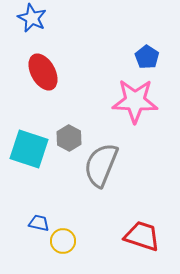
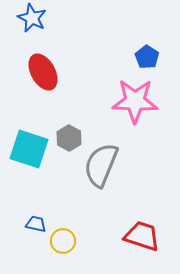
blue trapezoid: moved 3 px left, 1 px down
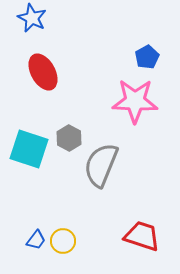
blue pentagon: rotated 10 degrees clockwise
blue trapezoid: moved 16 px down; rotated 115 degrees clockwise
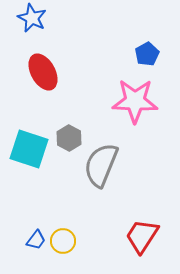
blue pentagon: moved 3 px up
red trapezoid: rotated 75 degrees counterclockwise
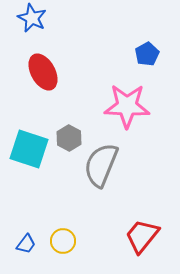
pink star: moved 8 px left, 5 px down
red trapezoid: rotated 6 degrees clockwise
blue trapezoid: moved 10 px left, 4 px down
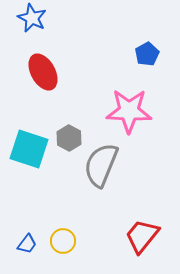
pink star: moved 2 px right, 5 px down
blue trapezoid: moved 1 px right
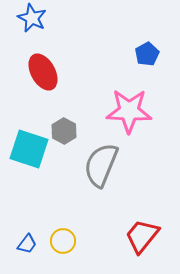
gray hexagon: moved 5 px left, 7 px up
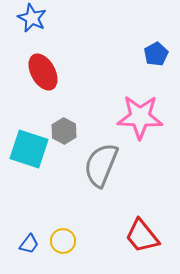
blue pentagon: moved 9 px right
pink star: moved 11 px right, 6 px down
red trapezoid: rotated 78 degrees counterclockwise
blue trapezoid: moved 2 px right
